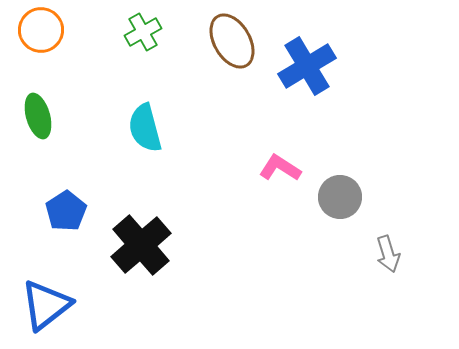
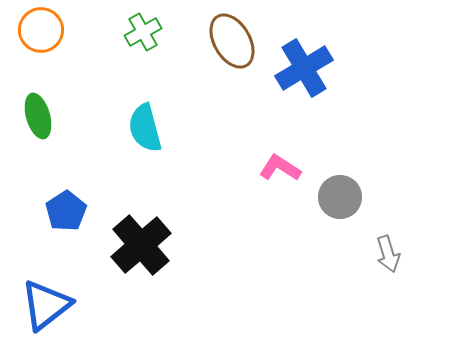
blue cross: moved 3 px left, 2 px down
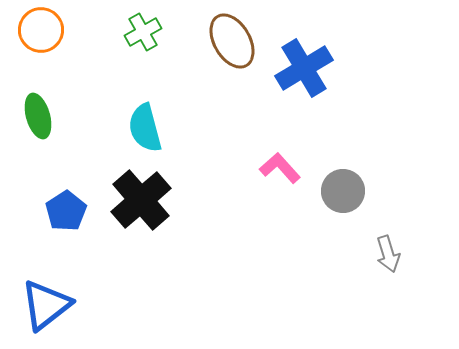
pink L-shape: rotated 15 degrees clockwise
gray circle: moved 3 px right, 6 px up
black cross: moved 45 px up
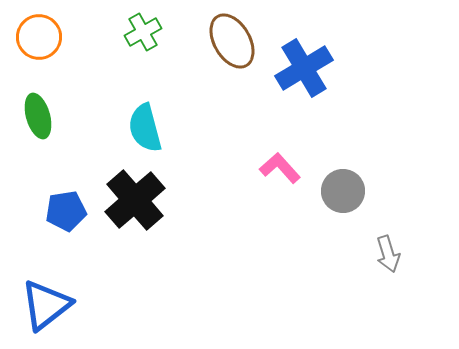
orange circle: moved 2 px left, 7 px down
black cross: moved 6 px left
blue pentagon: rotated 24 degrees clockwise
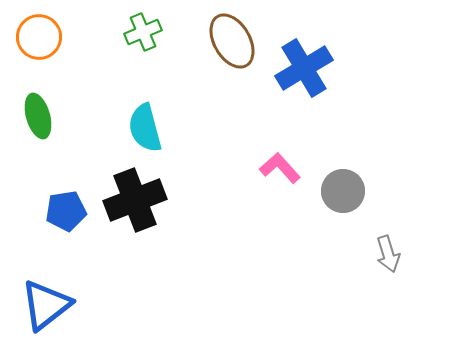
green cross: rotated 6 degrees clockwise
black cross: rotated 20 degrees clockwise
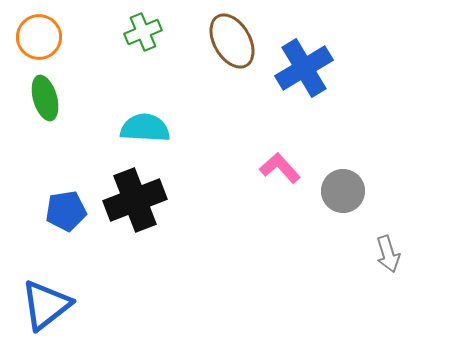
green ellipse: moved 7 px right, 18 px up
cyan semicircle: rotated 108 degrees clockwise
